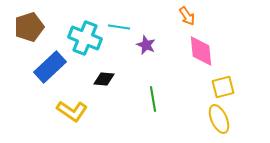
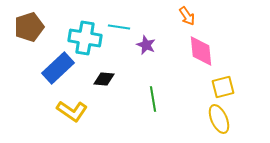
cyan cross: rotated 12 degrees counterclockwise
blue rectangle: moved 8 px right, 1 px down
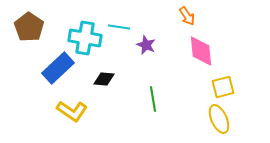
brown pentagon: rotated 20 degrees counterclockwise
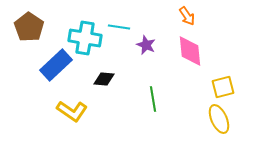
pink diamond: moved 11 px left
blue rectangle: moved 2 px left, 3 px up
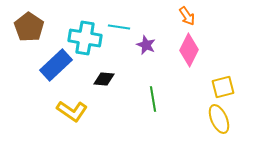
pink diamond: moved 1 px left, 1 px up; rotated 32 degrees clockwise
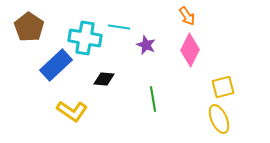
pink diamond: moved 1 px right
